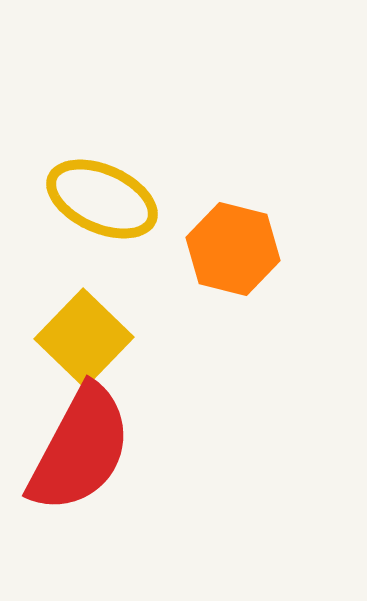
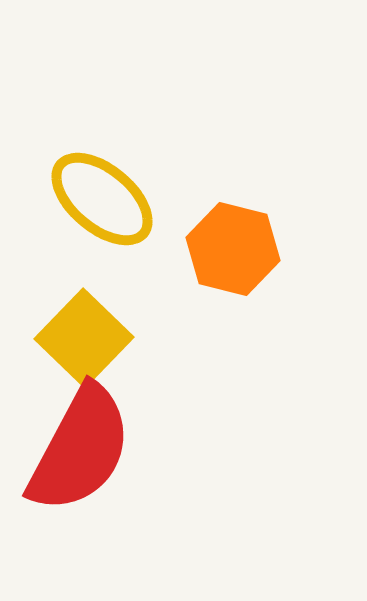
yellow ellipse: rotated 16 degrees clockwise
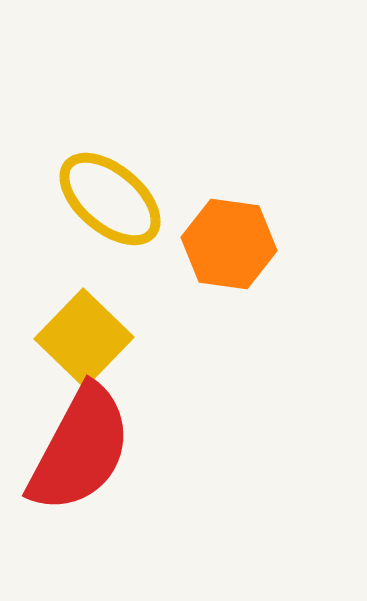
yellow ellipse: moved 8 px right
orange hexagon: moved 4 px left, 5 px up; rotated 6 degrees counterclockwise
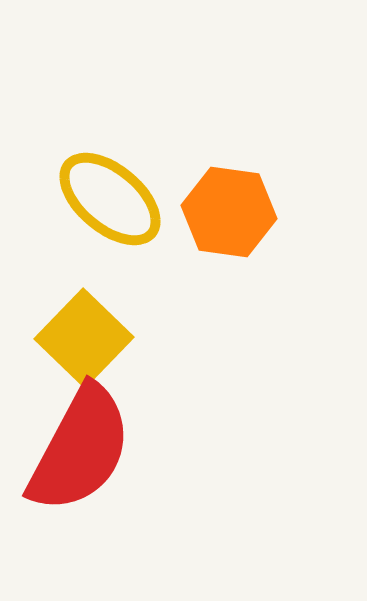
orange hexagon: moved 32 px up
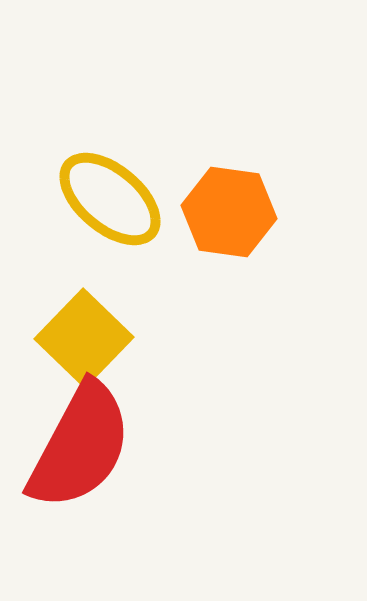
red semicircle: moved 3 px up
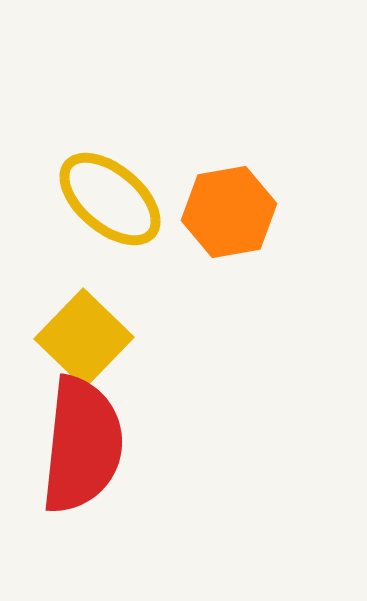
orange hexagon: rotated 18 degrees counterclockwise
red semicircle: moved 2 px right, 1 px up; rotated 22 degrees counterclockwise
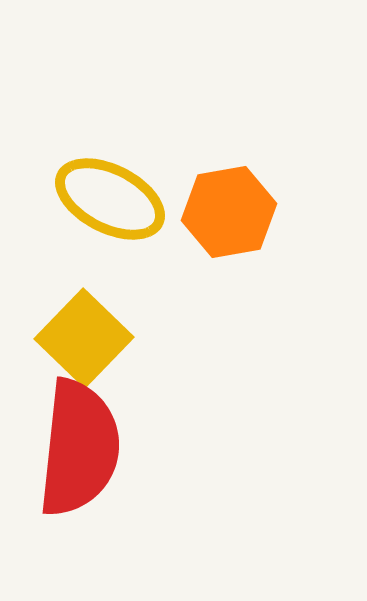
yellow ellipse: rotated 13 degrees counterclockwise
red semicircle: moved 3 px left, 3 px down
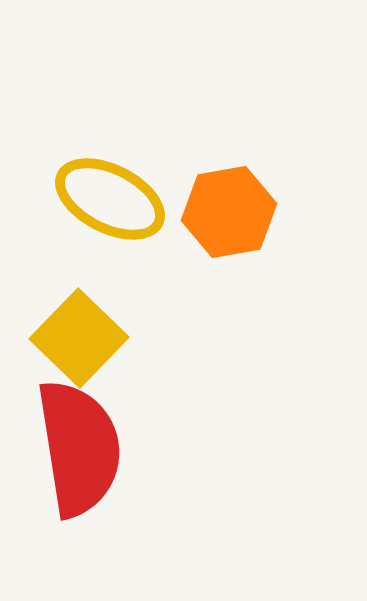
yellow square: moved 5 px left
red semicircle: rotated 15 degrees counterclockwise
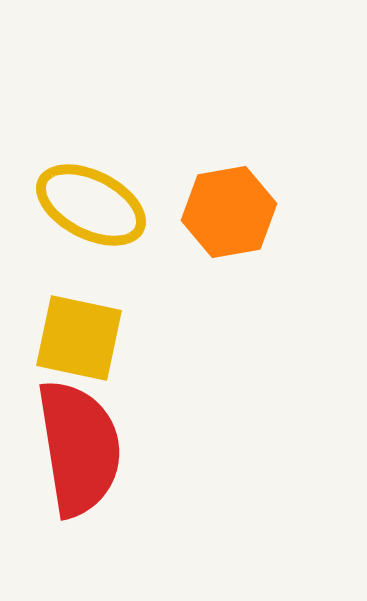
yellow ellipse: moved 19 px left, 6 px down
yellow square: rotated 32 degrees counterclockwise
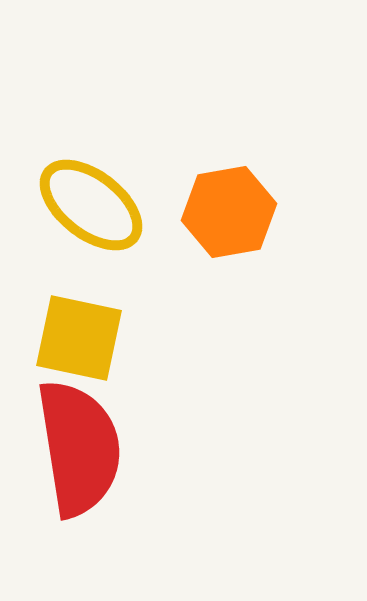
yellow ellipse: rotated 11 degrees clockwise
